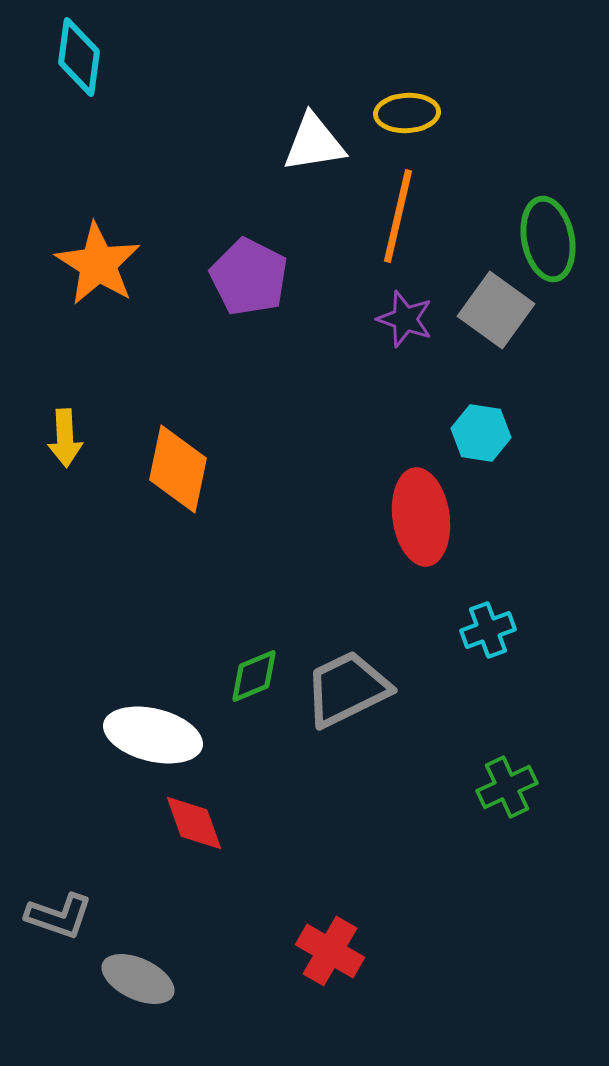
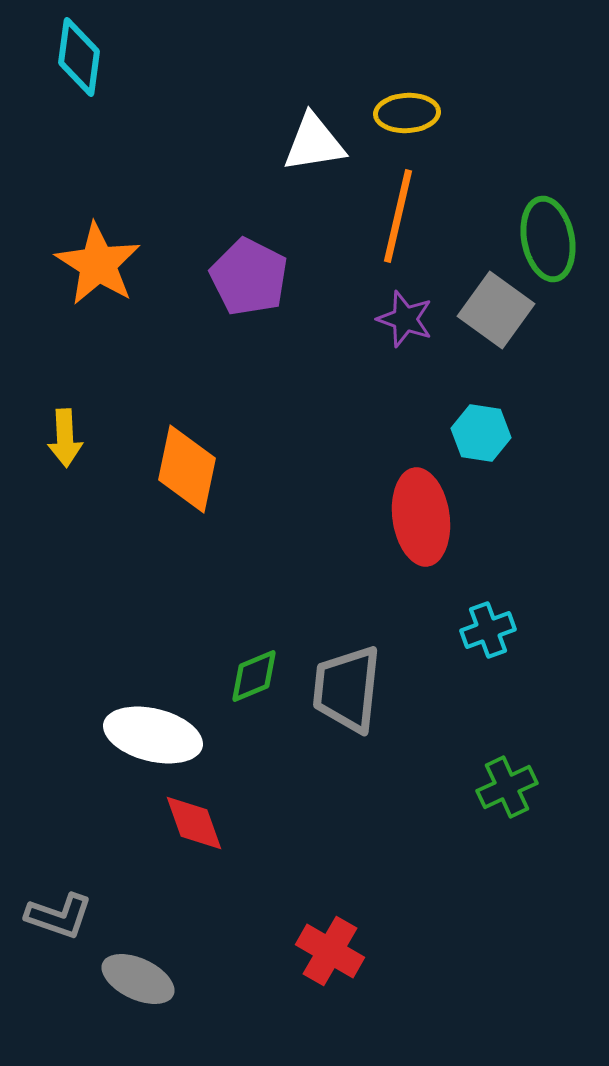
orange diamond: moved 9 px right
gray trapezoid: rotated 58 degrees counterclockwise
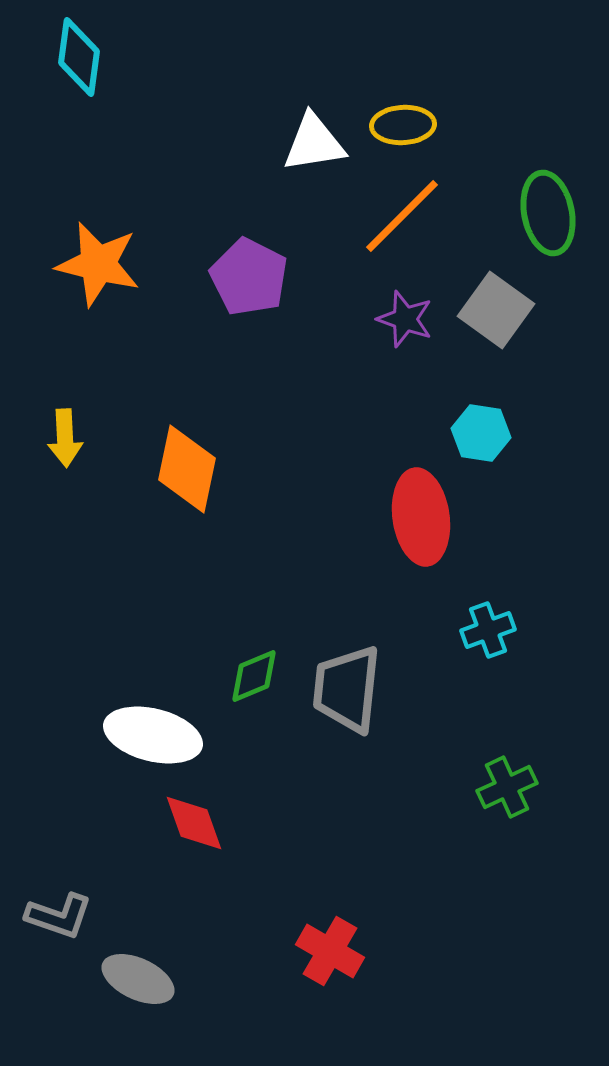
yellow ellipse: moved 4 px left, 12 px down
orange line: moved 4 px right; rotated 32 degrees clockwise
green ellipse: moved 26 px up
orange star: rotated 18 degrees counterclockwise
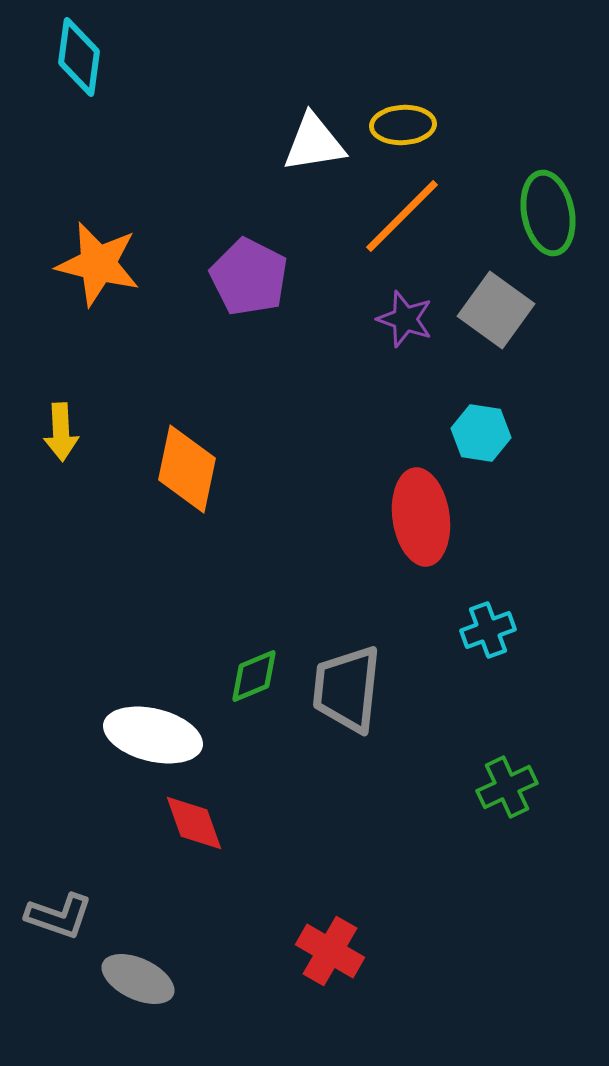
yellow arrow: moved 4 px left, 6 px up
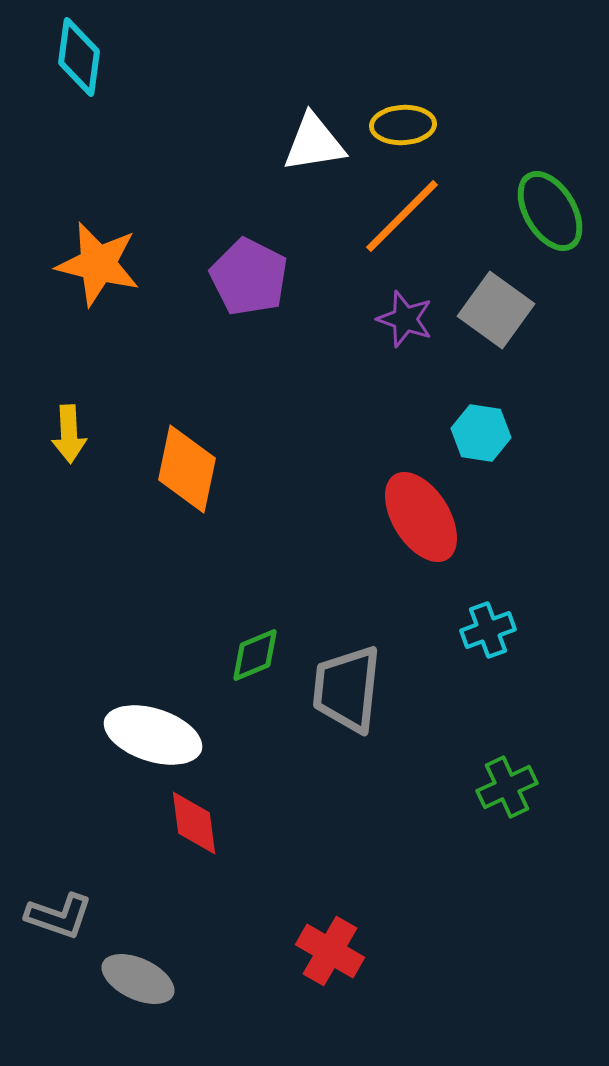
green ellipse: moved 2 px right, 2 px up; rotated 20 degrees counterclockwise
yellow arrow: moved 8 px right, 2 px down
red ellipse: rotated 24 degrees counterclockwise
green diamond: moved 1 px right, 21 px up
white ellipse: rotated 4 degrees clockwise
red diamond: rotated 12 degrees clockwise
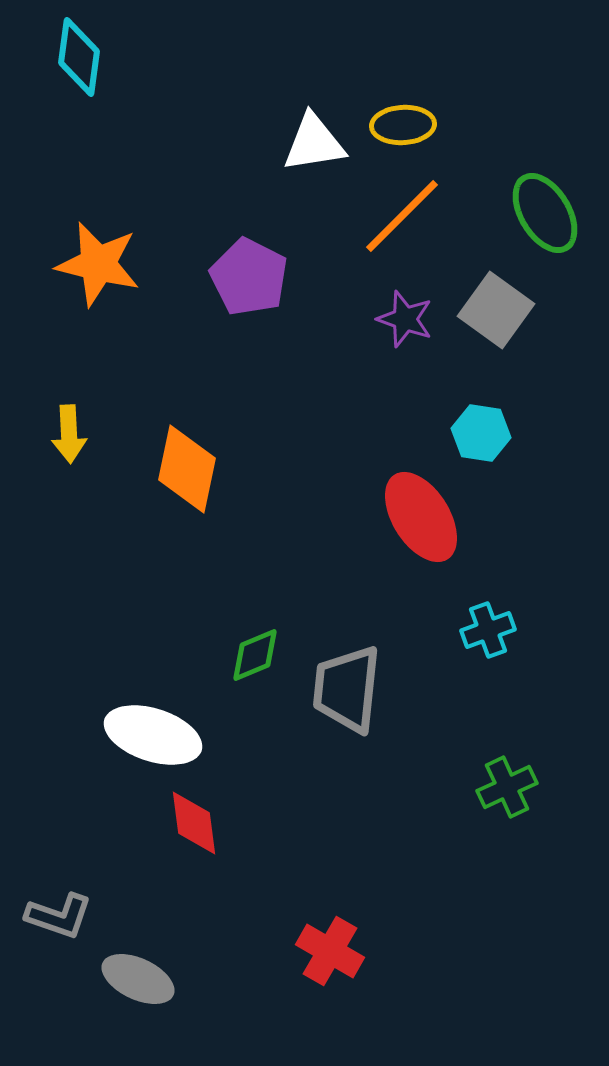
green ellipse: moved 5 px left, 2 px down
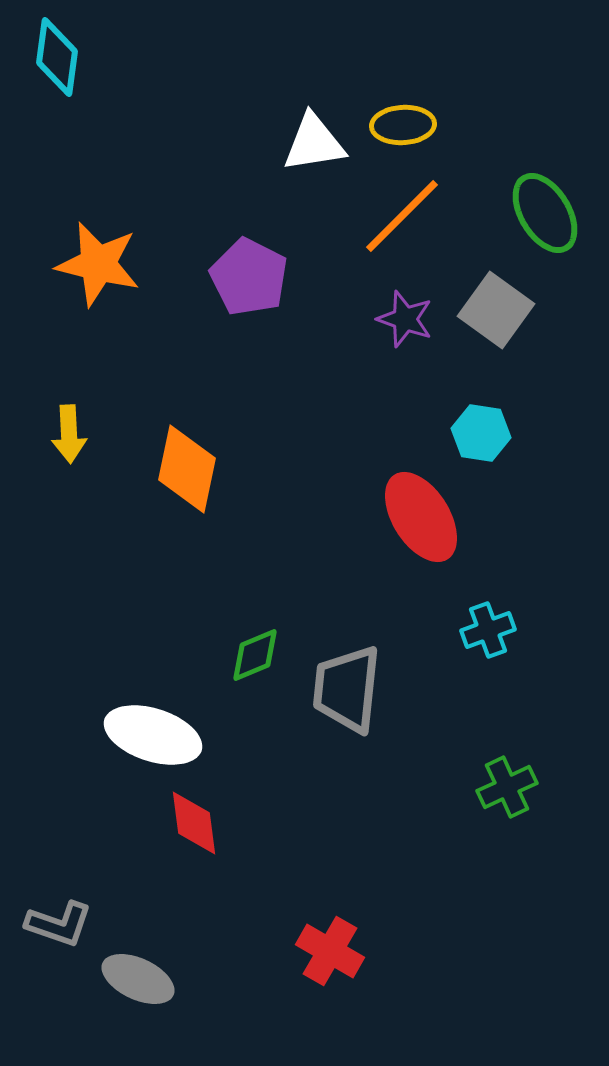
cyan diamond: moved 22 px left
gray L-shape: moved 8 px down
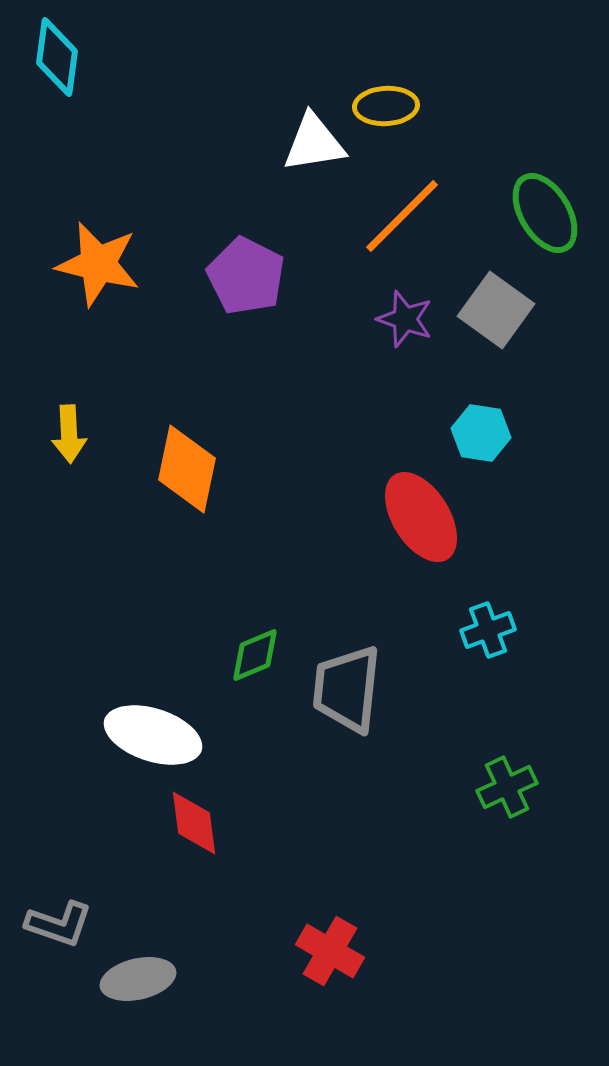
yellow ellipse: moved 17 px left, 19 px up
purple pentagon: moved 3 px left, 1 px up
gray ellipse: rotated 38 degrees counterclockwise
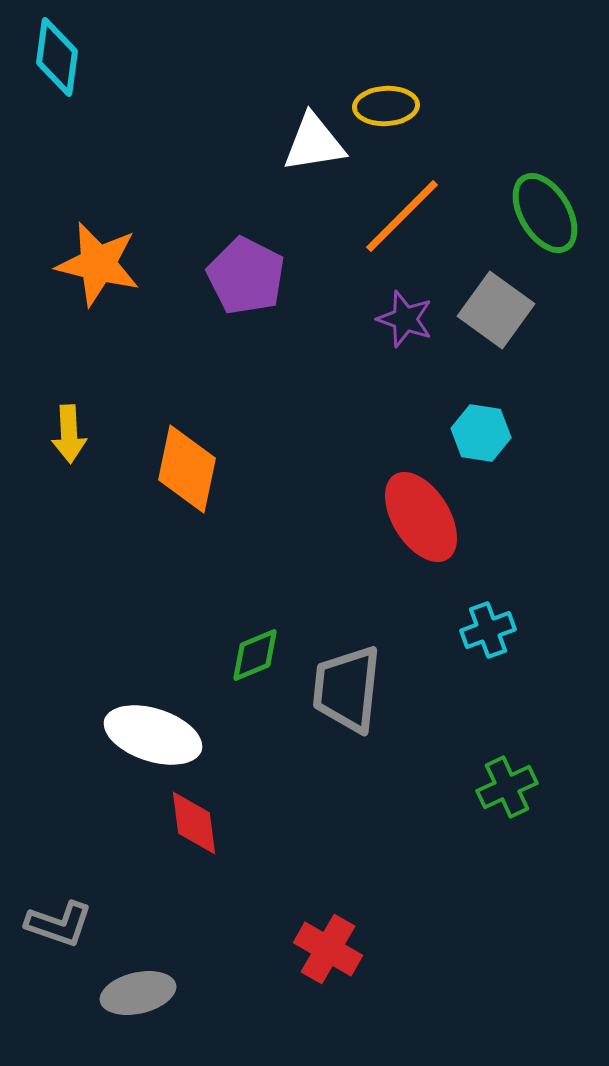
red cross: moved 2 px left, 2 px up
gray ellipse: moved 14 px down
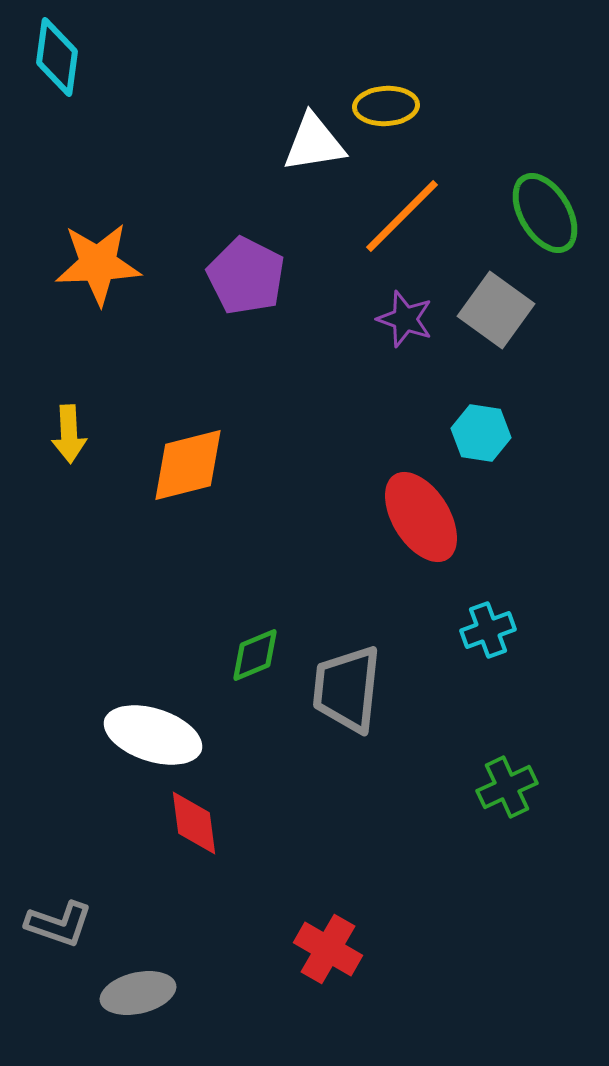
orange star: rotated 16 degrees counterclockwise
orange diamond: moved 1 px right, 4 px up; rotated 64 degrees clockwise
